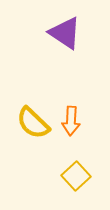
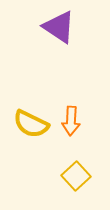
purple triangle: moved 6 px left, 6 px up
yellow semicircle: moved 2 px left, 1 px down; rotated 18 degrees counterclockwise
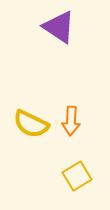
yellow square: moved 1 px right; rotated 12 degrees clockwise
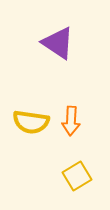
purple triangle: moved 1 px left, 16 px down
yellow semicircle: moved 2 px up; rotated 18 degrees counterclockwise
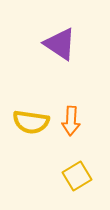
purple triangle: moved 2 px right, 1 px down
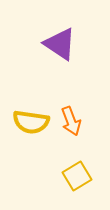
orange arrow: rotated 24 degrees counterclockwise
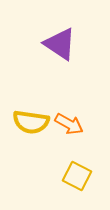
orange arrow: moved 2 px left, 3 px down; rotated 40 degrees counterclockwise
yellow square: rotated 32 degrees counterclockwise
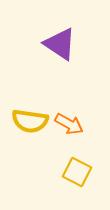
yellow semicircle: moved 1 px left, 1 px up
yellow square: moved 4 px up
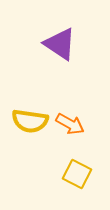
orange arrow: moved 1 px right
yellow square: moved 2 px down
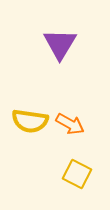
purple triangle: rotated 27 degrees clockwise
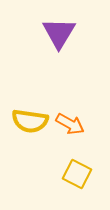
purple triangle: moved 1 px left, 11 px up
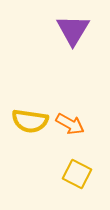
purple triangle: moved 14 px right, 3 px up
